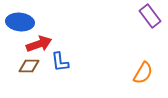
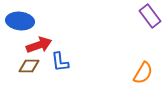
blue ellipse: moved 1 px up
red arrow: moved 1 px down
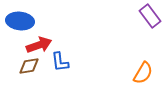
brown diamond: rotated 10 degrees counterclockwise
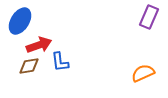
purple rectangle: moved 1 px left, 1 px down; rotated 60 degrees clockwise
blue ellipse: rotated 64 degrees counterclockwise
orange semicircle: rotated 145 degrees counterclockwise
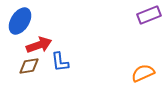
purple rectangle: moved 2 px up; rotated 45 degrees clockwise
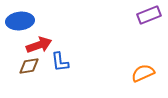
blue ellipse: rotated 52 degrees clockwise
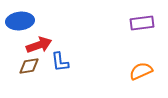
purple rectangle: moved 7 px left, 8 px down; rotated 15 degrees clockwise
orange semicircle: moved 2 px left, 2 px up
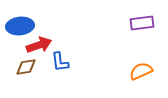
blue ellipse: moved 5 px down
brown diamond: moved 3 px left, 1 px down
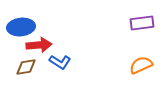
blue ellipse: moved 1 px right, 1 px down
red arrow: rotated 15 degrees clockwise
blue L-shape: rotated 50 degrees counterclockwise
orange semicircle: moved 6 px up
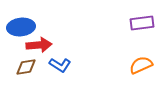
blue L-shape: moved 3 px down
